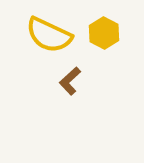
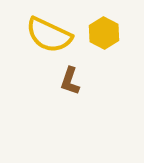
brown L-shape: rotated 28 degrees counterclockwise
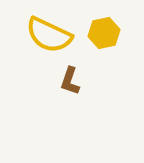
yellow hexagon: rotated 20 degrees clockwise
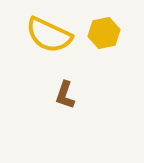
brown L-shape: moved 5 px left, 14 px down
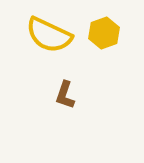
yellow hexagon: rotated 8 degrees counterclockwise
